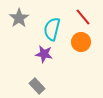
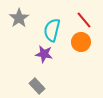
red line: moved 1 px right, 3 px down
cyan semicircle: moved 1 px down
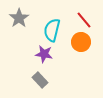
gray rectangle: moved 3 px right, 6 px up
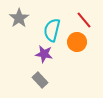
orange circle: moved 4 px left
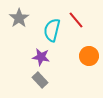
red line: moved 8 px left
orange circle: moved 12 px right, 14 px down
purple star: moved 3 px left, 3 px down
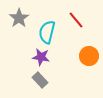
cyan semicircle: moved 5 px left, 2 px down
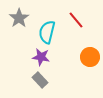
orange circle: moved 1 px right, 1 px down
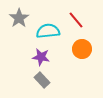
cyan semicircle: moved 1 px right, 1 px up; rotated 70 degrees clockwise
orange circle: moved 8 px left, 8 px up
gray rectangle: moved 2 px right
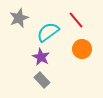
gray star: rotated 12 degrees clockwise
cyan semicircle: moved 1 px down; rotated 30 degrees counterclockwise
purple star: rotated 18 degrees clockwise
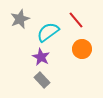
gray star: moved 1 px right, 1 px down
